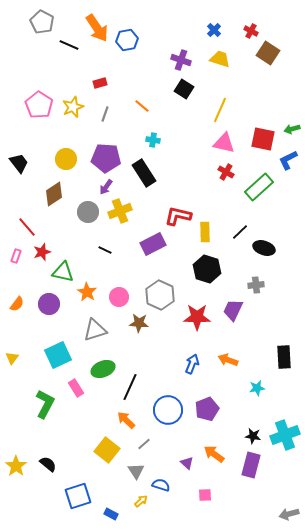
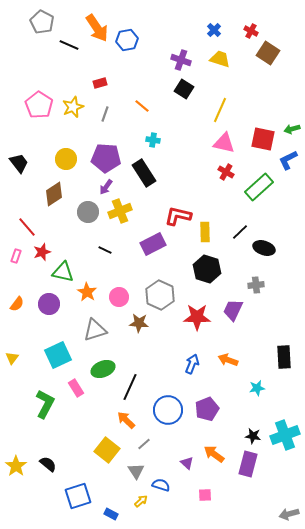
purple rectangle at (251, 465): moved 3 px left, 1 px up
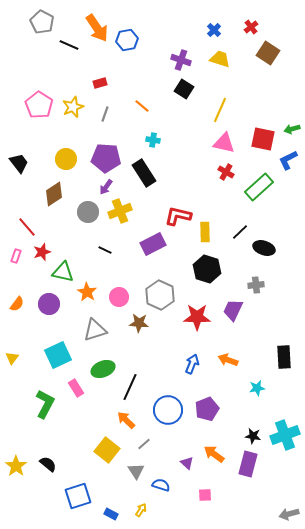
red cross at (251, 31): moved 4 px up; rotated 24 degrees clockwise
yellow arrow at (141, 501): moved 9 px down; rotated 16 degrees counterclockwise
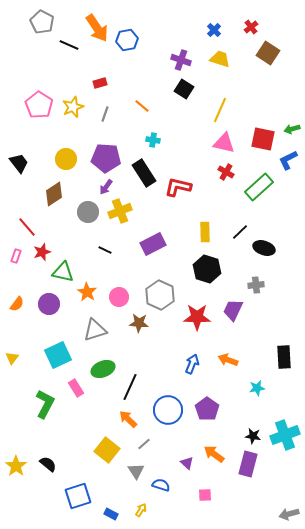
red L-shape at (178, 216): moved 29 px up
purple pentagon at (207, 409): rotated 15 degrees counterclockwise
orange arrow at (126, 420): moved 2 px right, 1 px up
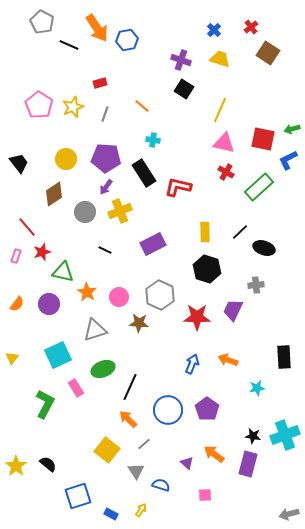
gray circle at (88, 212): moved 3 px left
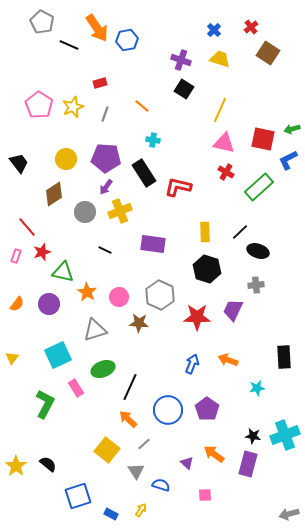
purple rectangle at (153, 244): rotated 35 degrees clockwise
black ellipse at (264, 248): moved 6 px left, 3 px down
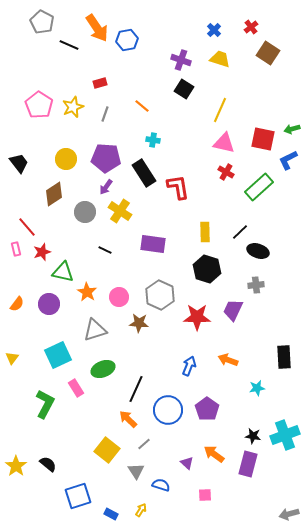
red L-shape at (178, 187): rotated 68 degrees clockwise
yellow cross at (120, 211): rotated 35 degrees counterclockwise
pink rectangle at (16, 256): moved 7 px up; rotated 32 degrees counterclockwise
blue arrow at (192, 364): moved 3 px left, 2 px down
black line at (130, 387): moved 6 px right, 2 px down
